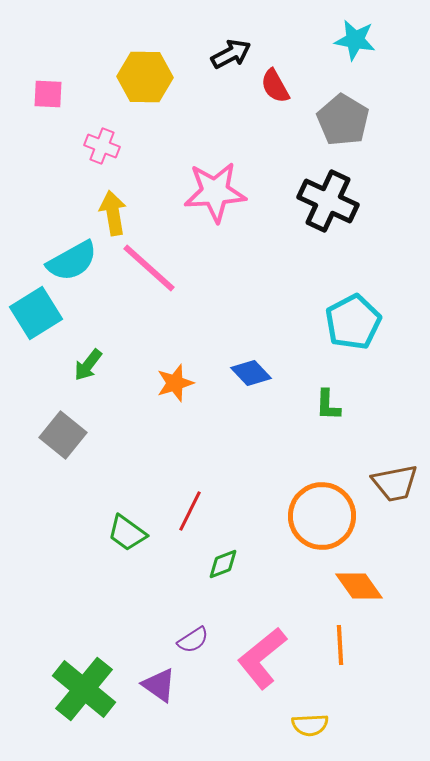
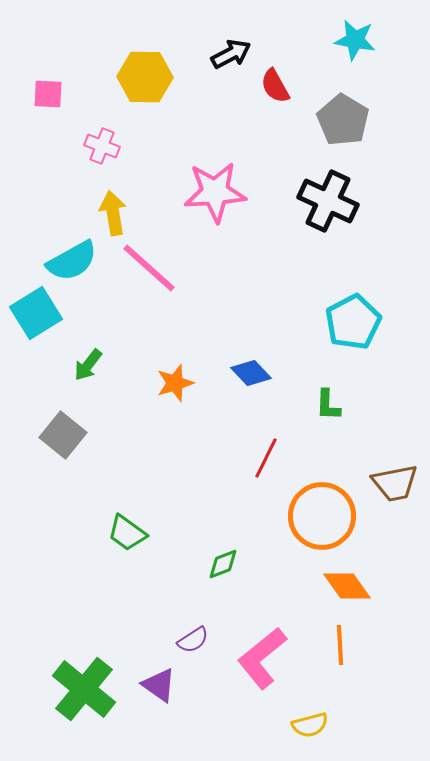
red line: moved 76 px right, 53 px up
orange diamond: moved 12 px left
yellow semicircle: rotated 12 degrees counterclockwise
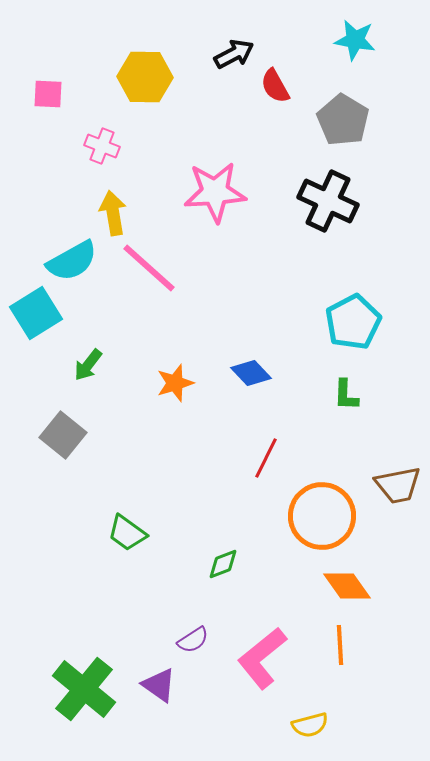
black arrow: moved 3 px right
green L-shape: moved 18 px right, 10 px up
brown trapezoid: moved 3 px right, 2 px down
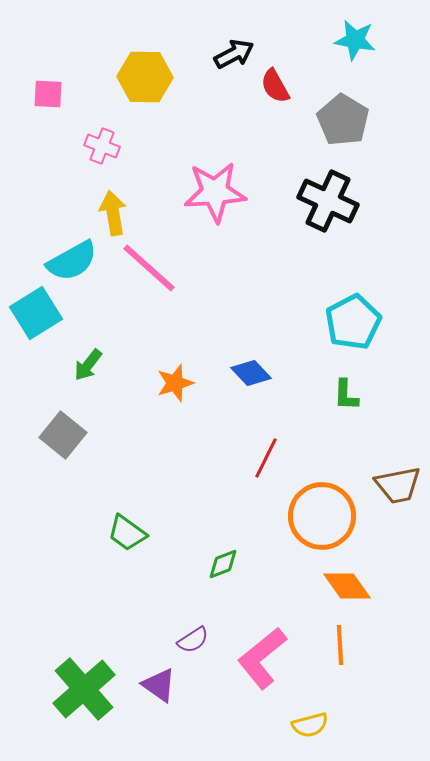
green cross: rotated 10 degrees clockwise
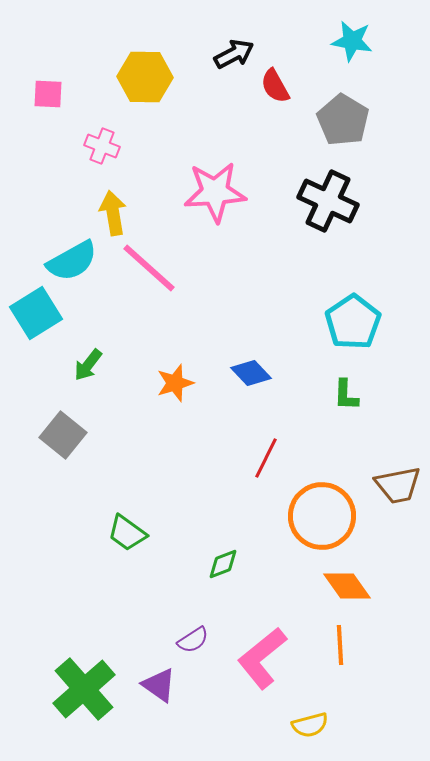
cyan star: moved 3 px left, 1 px down
cyan pentagon: rotated 6 degrees counterclockwise
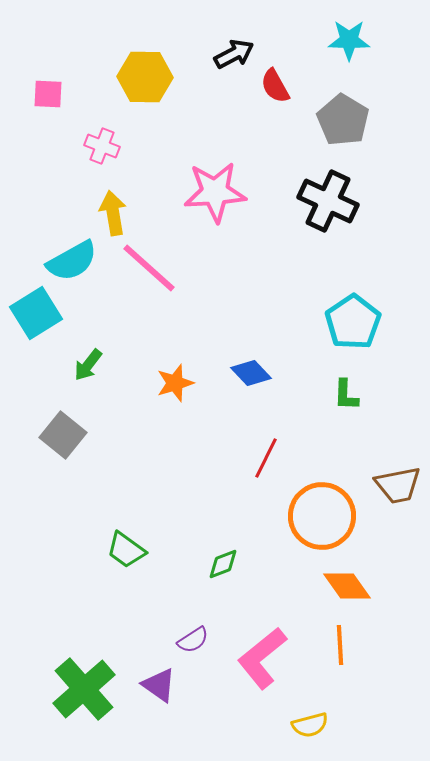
cyan star: moved 3 px left, 1 px up; rotated 9 degrees counterclockwise
green trapezoid: moved 1 px left, 17 px down
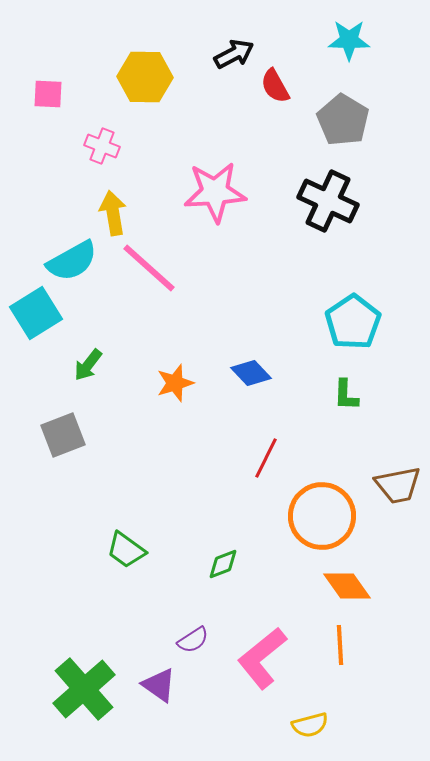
gray square: rotated 30 degrees clockwise
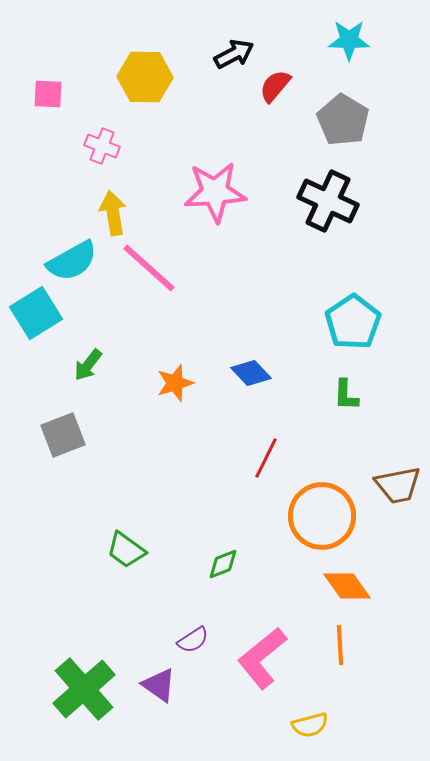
red semicircle: rotated 69 degrees clockwise
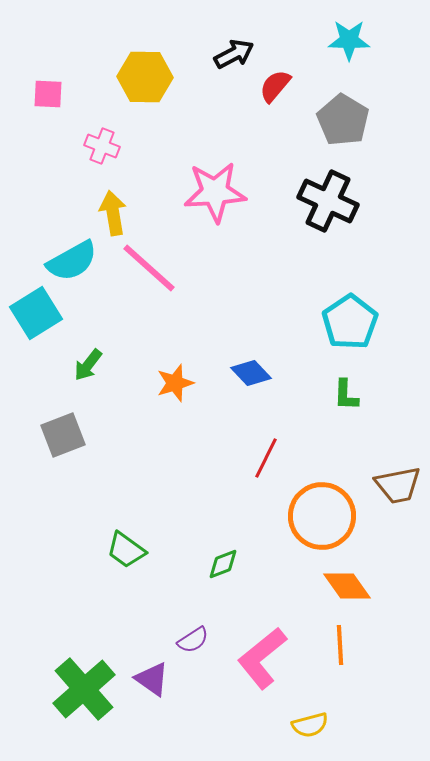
cyan pentagon: moved 3 px left
purple triangle: moved 7 px left, 6 px up
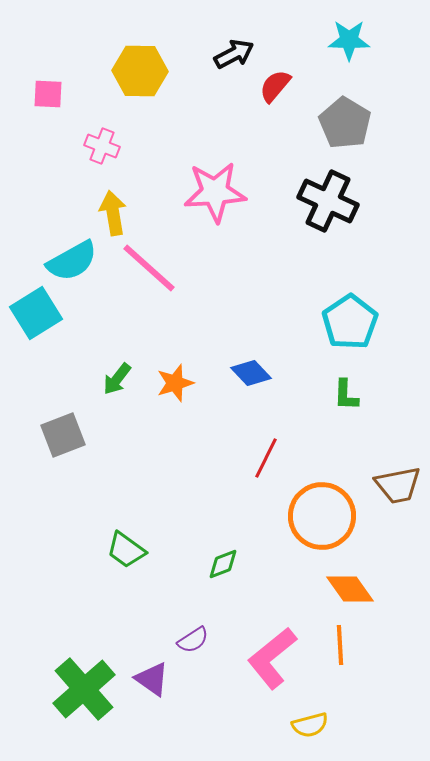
yellow hexagon: moved 5 px left, 6 px up
gray pentagon: moved 2 px right, 3 px down
green arrow: moved 29 px right, 14 px down
orange diamond: moved 3 px right, 3 px down
pink L-shape: moved 10 px right
